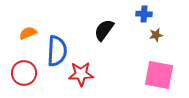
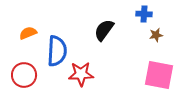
red circle: moved 2 px down
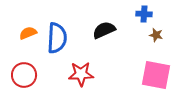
black semicircle: rotated 30 degrees clockwise
brown star: rotated 24 degrees clockwise
blue semicircle: moved 13 px up
pink square: moved 3 px left
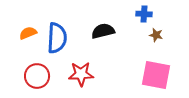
black semicircle: moved 1 px left, 1 px down; rotated 10 degrees clockwise
red circle: moved 13 px right, 1 px down
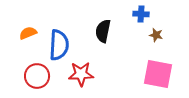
blue cross: moved 3 px left
black semicircle: rotated 65 degrees counterclockwise
blue semicircle: moved 2 px right, 7 px down
pink square: moved 2 px right, 1 px up
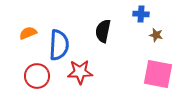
red star: moved 1 px left, 2 px up
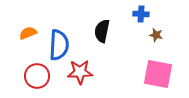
black semicircle: moved 1 px left
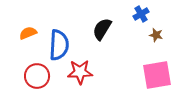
blue cross: rotated 35 degrees counterclockwise
black semicircle: moved 2 px up; rotated 20 degrees clockwise
pink square: moved 1 px left, 1 px down; rotated 20 degrees counterclockwise
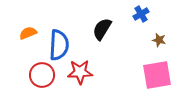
brown star: moved 3 px right, 5 px down
red circle: moved 5 px right, 1 px up
